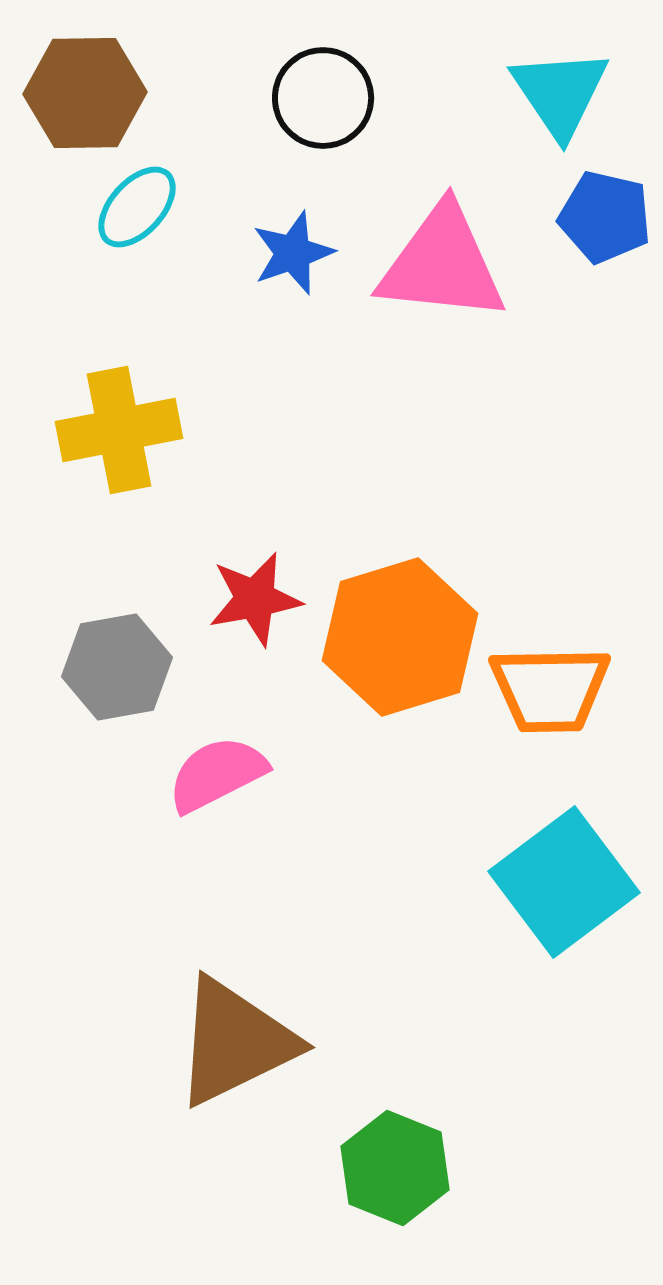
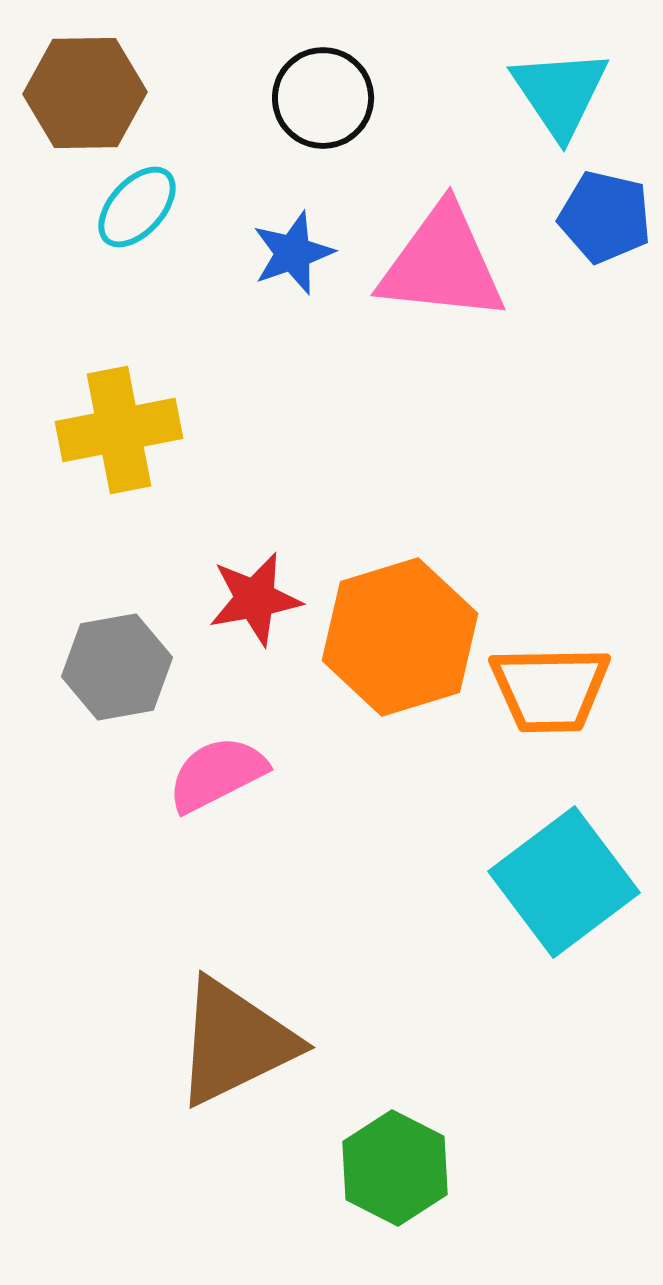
green hexagon: rotated 5 degrees clockwise
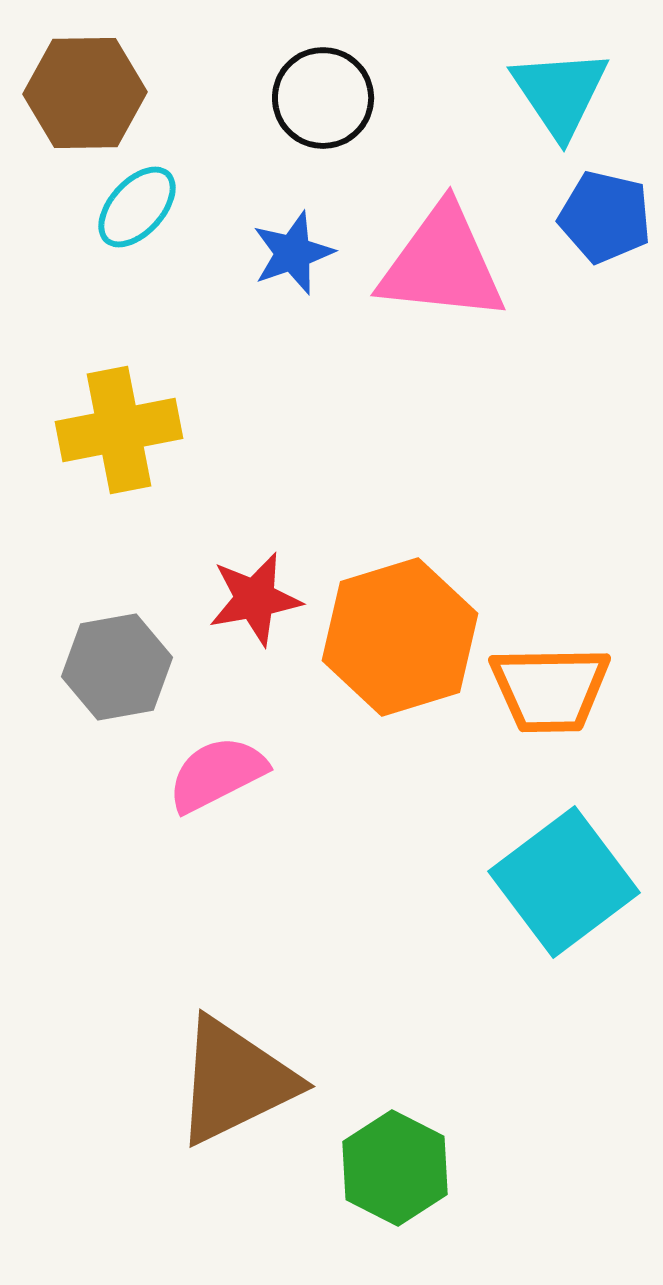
brown triangle: moved 39 px down
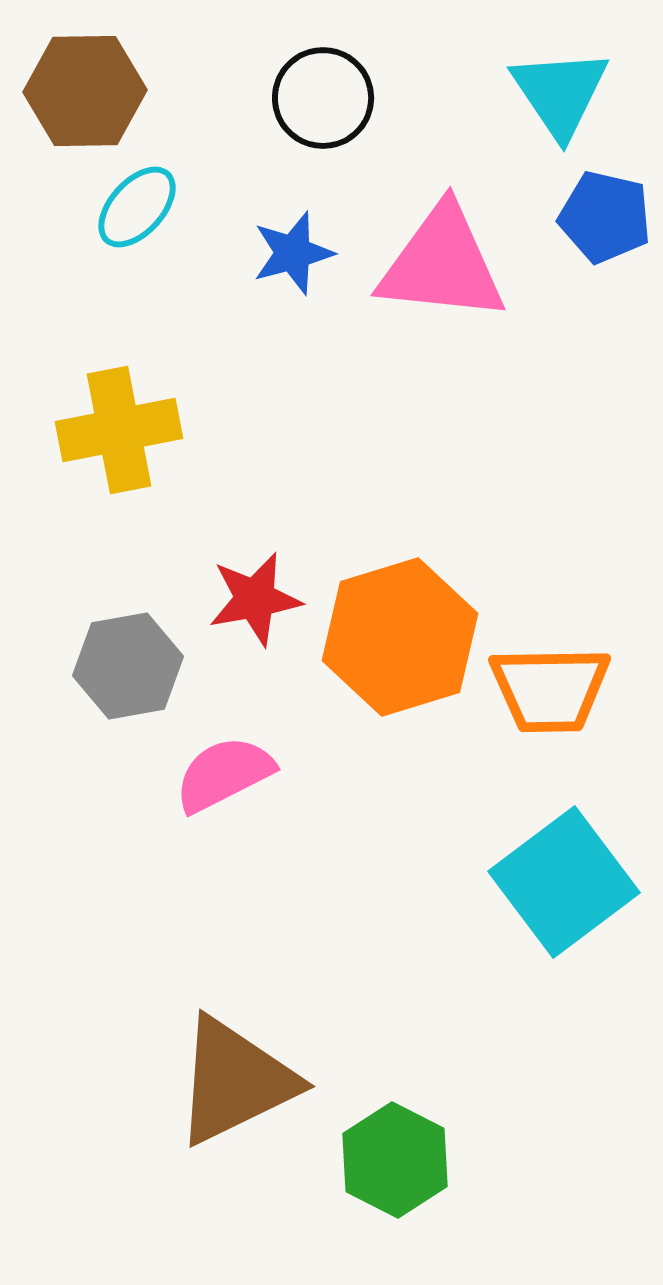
brown hexagon: moved 2 px up
blue star: rotated 4 degrees clockwise
gray hexagon: moved 11 px right, 1 px up
pink semicircle: moved 7 px right
green hexagon: moved 8 px up
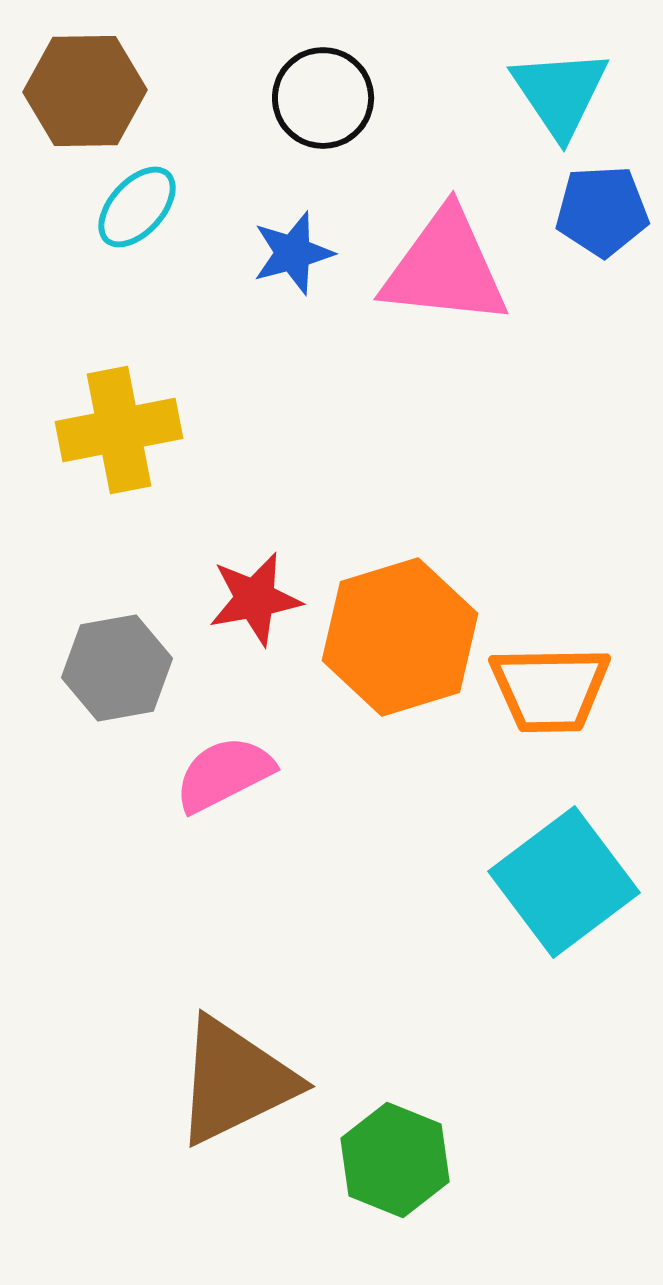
blue pentagon: moved 3 px left, 6 px up; rotated 16 degrees counterclockwise
pink triangle: moved 3 px right, 4 px down
gray hexagon: moved 11 px left, 2 px down
green hexagon: rotated 5 degrees counterclockwise
